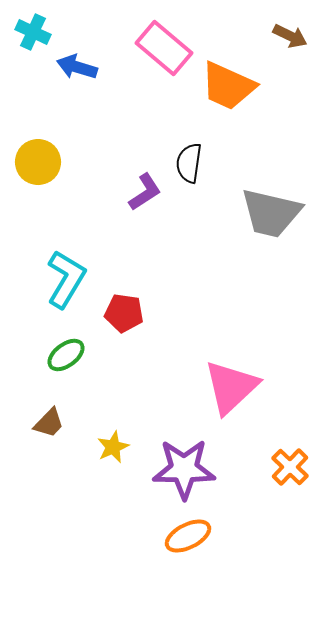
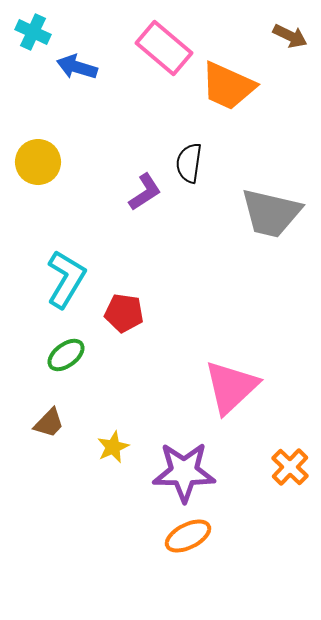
purple star: moved 3 px down
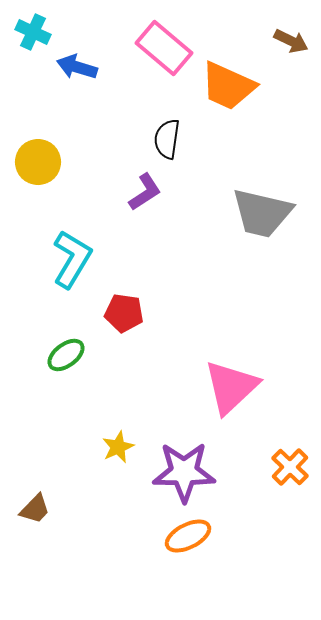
brown arrow: moved 1 px right, 5 px down
black semicircle: moved 22 px left, 24 px up
gray trapezoid: moved 9 px left
cyan L-shape: moved 6 px right, 20 px up
brown trapezoid: moved 14 px left, 86 px down
yellow star: moved 5 px right
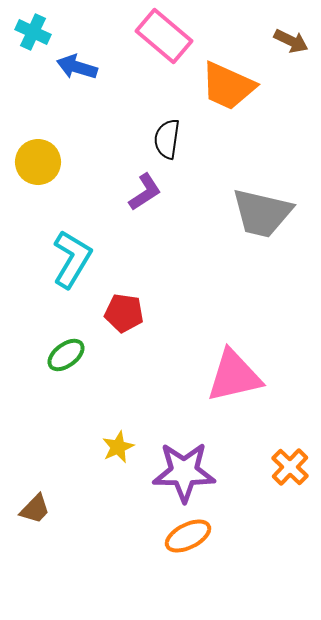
pink rectangle: moved 12 px up
pink triangle: moved 3 px right, 11 px up; rotated 30 degrees clockwise
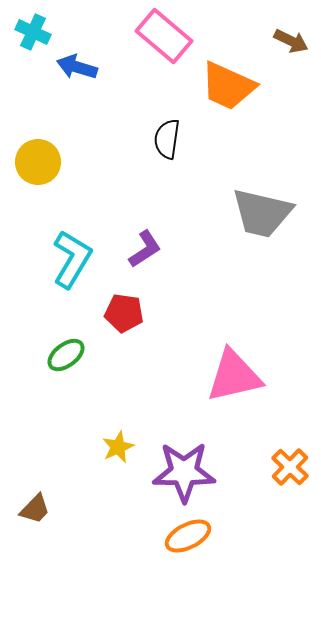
purple L-shape: moved 57 px down
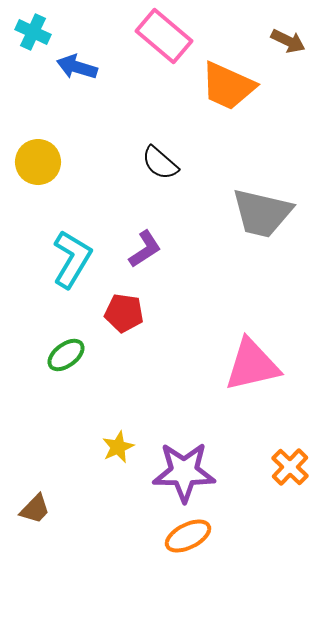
brown arrow: moved 3 px left
black semicircle: moved 7 px left, 24 px down; rotated 57 degrees counterclockwise
pink triangle: moved 18 px right, 11 px up
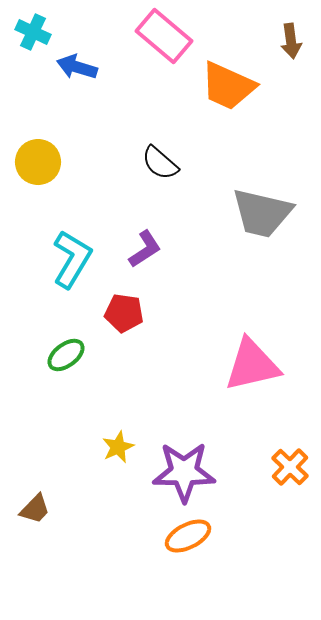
brown arrow: moved 3 px right; rotated 56 degrees clockwise
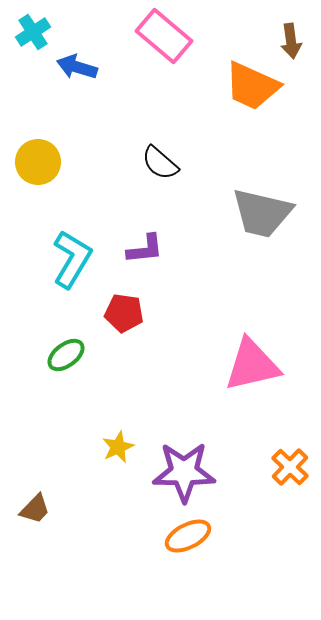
cyan cross: rotated 32 degrees clockwise
orange trapezoid: moved 24 px right
purple L-shape: rotated 27 degrees clockwise
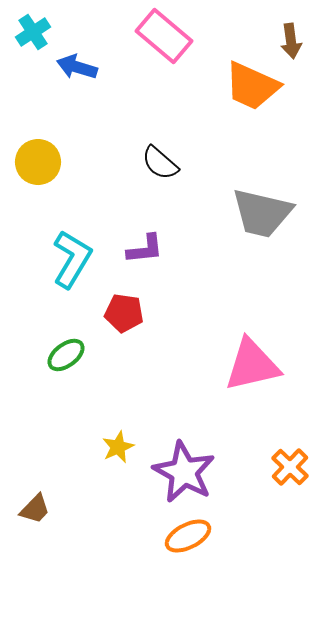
purple star: rotated 28 degrees clockwise
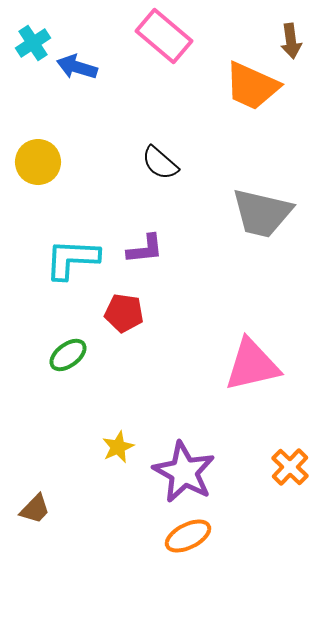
cyan cross: moved 11 px down
cyan L-shape: rotated 118 degrees counterclockwise
green ellipse: moved 2 px right
